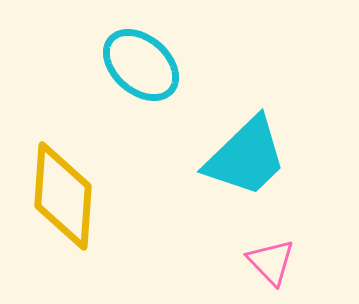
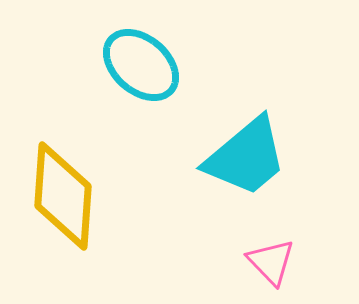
cyan trapezoid: rotated 4 degrees clockwise
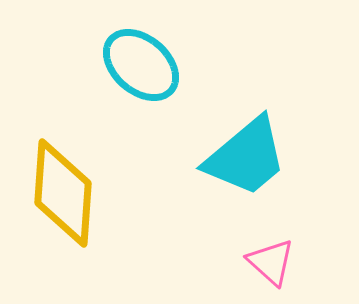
yellow diamond: moved 3 px up
pink triangle: rotated 4 degrees counterclockwise
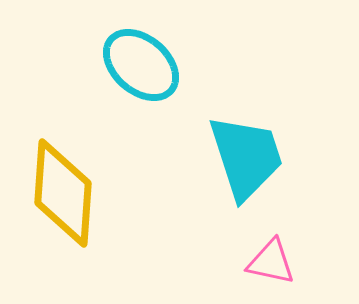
cyan trapezoid: rotated 68 degrees counterclockwise
pink triangle: rotated 30 degrees counterclockwise
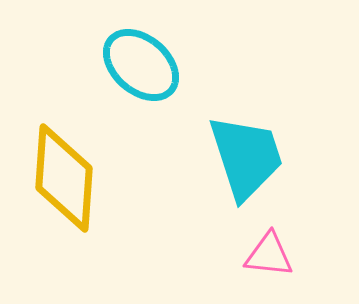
yellow diamond: moved 1 px right, 15 px up
pink triangle: moved 2 px left, 7 px up; rotated 6 degrees counterclockwise
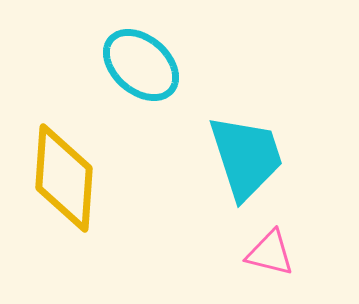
pink triangle: moved 1 px right, 2 px up; rotated 8 degrees clockwise
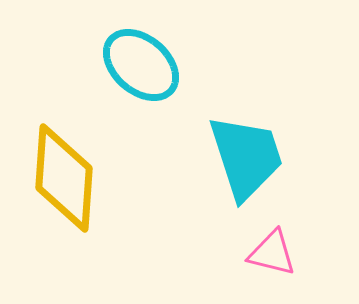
pink triangle: moved 2 px right
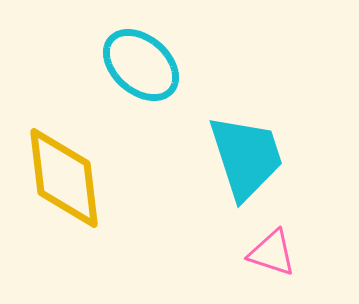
yellow diamond: rotated 11 degrees counterclockwise
pink triangle: rotated 4 degrees clockwise
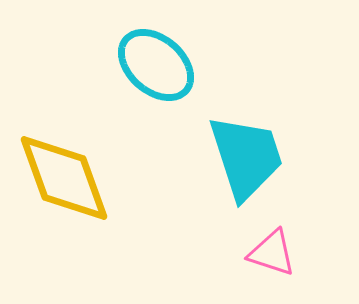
cyan ellipse: moved 15 px right
yellow diamond: rotated 13 degrees counterclockwise
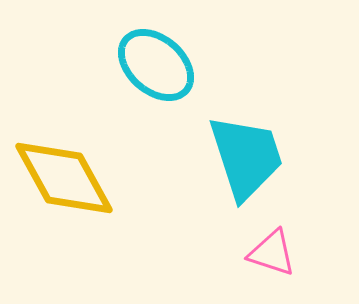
yellow diamond: rotated 9 degrees counterclockwise
